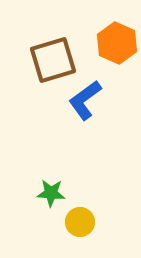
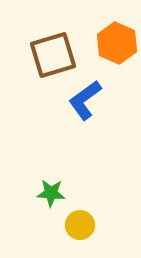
brown square: moved 5 px up
yellow circle: moved 3 px down
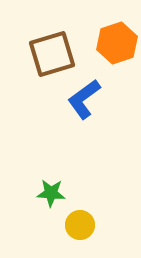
orange hexagon: rotated 18 degrees clockwise
brown square: moved 1 px left, 1 px up
blue L-shape: moved 1 px left, 1 px up
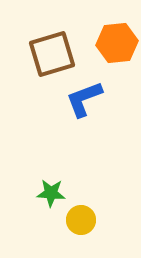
orange hexagon: rotated 12 degrees clockwise
blue L-shape: rotated 15 degrees clockwise
yellow circle: moved 1 px right, 5 px up
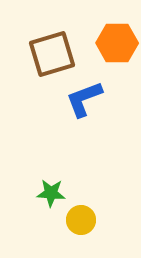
orange hexagon: rotated 6 degrees clockwise
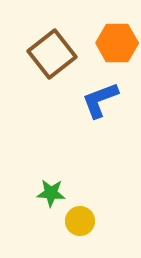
brown square: rotated 21 degrees counterclockwise
blue L-shape: moved 16 px right, 1 px down
yellow circle: moved 1 px left, 1 px down
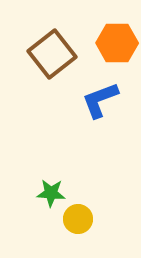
yellow circle: moved 2 px left, 2 px up
